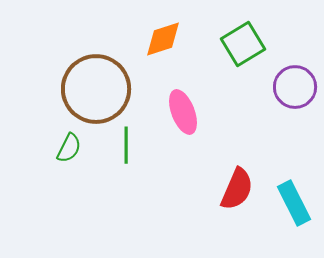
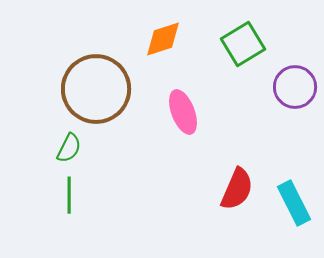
green line: moved 57 px left, 50 px down
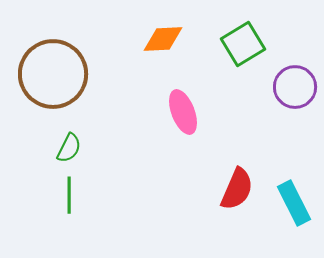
orange diamond: rotated 15 degrees clockwise
brown circle: moved 43 px left, 15 px up
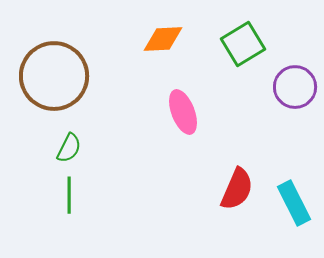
brown circle: moved 1 px right, 2 px down
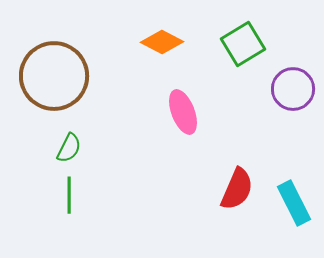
orange diamond: moved 1 px left, 3 px down; rotated 30 degrees clockwise
purple circle: moved 2 px left, 2 px down
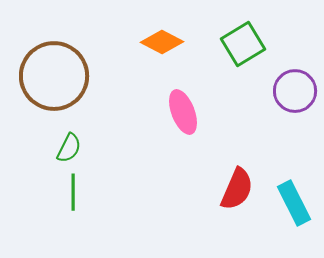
purple circle: moved 2 px right, 2 px down
green line: moved 4 px right, 3 px up
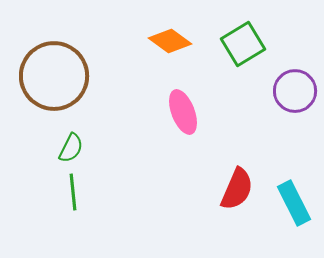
orange diamond: moved 8 px right, 1 px up; rotated 9 degrees clockwise
green semicircle: moved 2 px right
green line: rotated 6 degrees counterclockwise
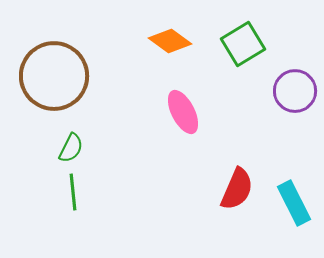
pink ellipse: rotated 6 degrees counterclockwise
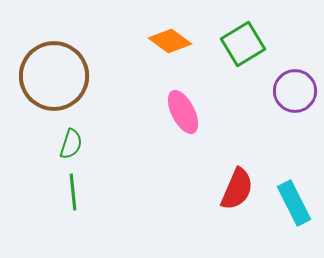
green semicircle: moved 4 px up; rotated 8 degrees counterclockwise
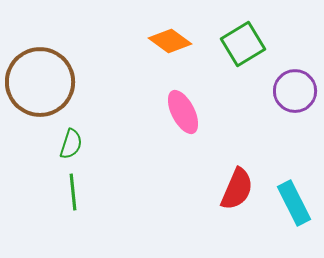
brown circle: moved 14 px left, 6 px down
